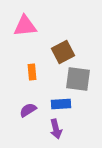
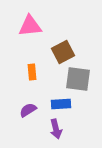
pink triangle: moved 5 px right
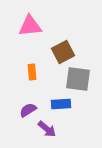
purple arrow: moved 9 px left; rotated 36 degrees counterclockwise
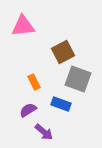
pink triangle: moved 7 px left
orange rectangle: moved 2 px right, 10 px down; rotated 21 degrees counterclockwise
gray square: rotated 12 degrees clockwise
blue rectangle: rotated 24 degrees clockwise
purple arrow: moved 3 px left, 3 px down
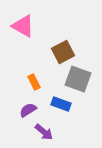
pink triangle: rotated 35 degrees clockwise
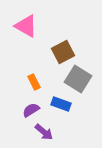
pink triangle: moved 3 px right
gray square: rotated 12 degrees clockwise
purple semicircle: moved 3 px right
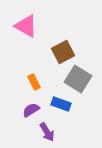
purple arrow: moved 3 px right; rotated 18 degrees clockwise
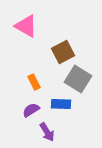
blue rectangle: rotated 18 degrees counterclockwise
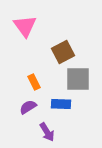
pink triangle: moved 1 px left; rotated 25 degrees clockwise
gray square: rotated 32 degrees counterclockwise
purple semicircle: moved 3 px left, 3 px up
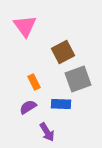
gray square: rotated 20 degrees counterclockwise
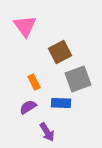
brown square: moved 3 px left
blue rectangle: moved 1 px up
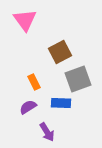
pink triangle: moved 6 px up
